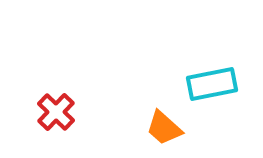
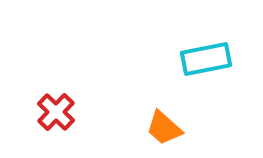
cyan rectangle: moved 6 px left, 25 px up
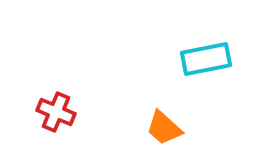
red cross: rotated 21 degrees counterclockwise
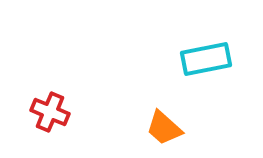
red cross: moved 6 px left
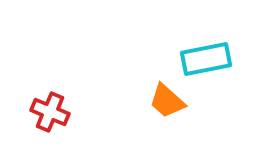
orange trapezoid: moved 3 px right, 27 px up
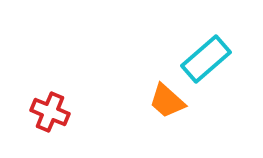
cyan rectangle: rotated 30 degrees counterclockwise
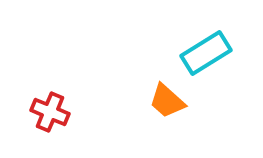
cyan rectangle: moved 6 px up; rotated 9 degrees clockwise
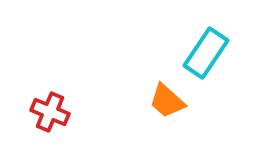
cyan rectangle: rotated 24 degrees counterclockwise
